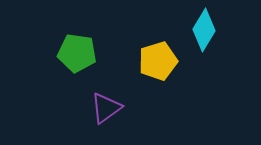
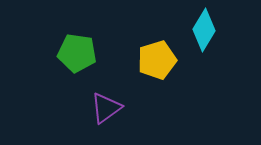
yellow pentagon: moved 1 px left, 1 px up
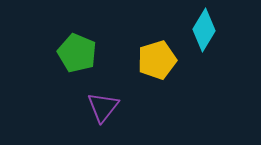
green pentagon: rotated 15 degrees clockwise
purple triangle: moved 3 px left, 1 px up; rotated 16 degrees counterclockwise
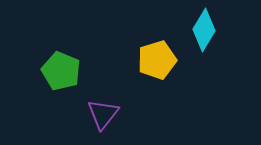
green pentagon: moved 16 px left, 18 px down
purple triangle: moved 7 px down
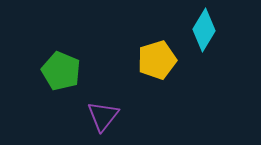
purple triangle: moved 2 px down
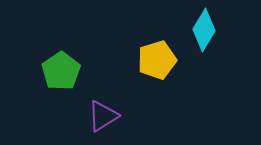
green pentagon: rotated 15 degrees clockwise
purple triangle: rotated 20 degrees clockwise
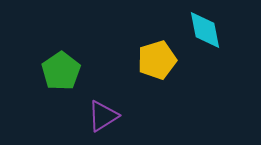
cyan diamond: moved 1 px right; rotated 42 degrees counterclockwise
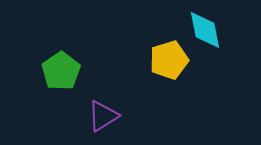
yellow pentagon: moved 12 px right
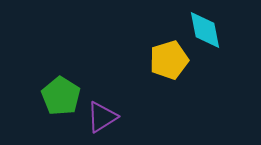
green pentagon: moved 25 px down; rotated 6 degrees counterclockwise
purple triangle: moved 1 px left, 1 px down
